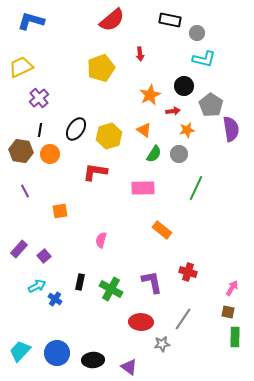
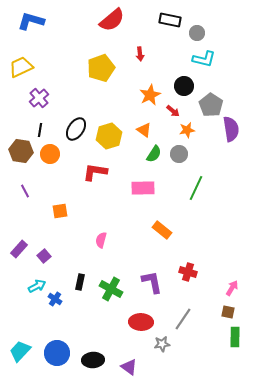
red arrow at (173, 111): rotated 48 degrees clockwise
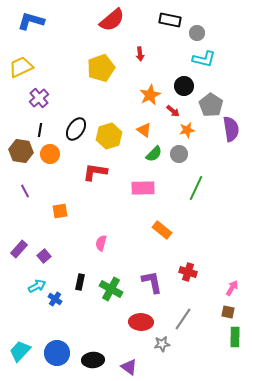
green semicircle at (154, 154): rotated 12 degrees clockwise
pink semicircle at (101, 240): moved 3 px down
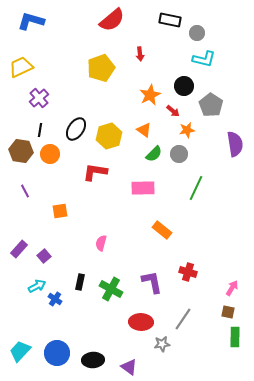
purple semicircle at (231, 129): moved 4 px right, 15 px down
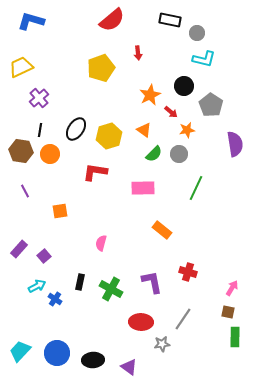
red arrow at (140, 54): moved 2 px left, 1 px up
red arrow at (173, 111): moved 2 px left, 1 px down
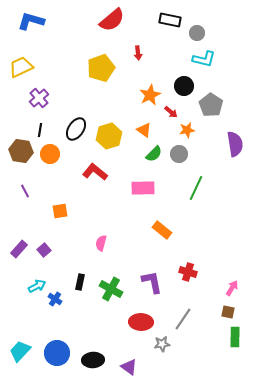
red L-shape at (95, 172): rotated 30 degrees clockwise
purple square at (44, 256): moved 6 px up
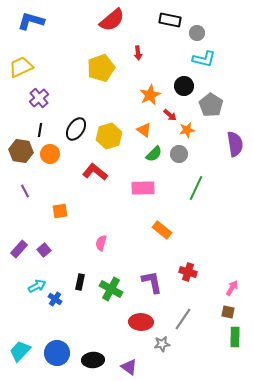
red arrow at (171, 112): moved 1 px left, 3 px down
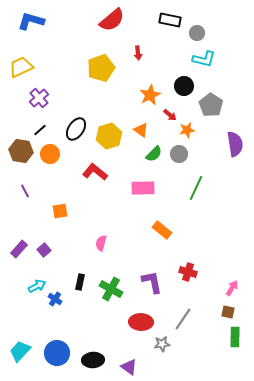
black line at (40, 130): rotated 40 degrees clockwise
orange triangle at (144, 130): moved 3 px left
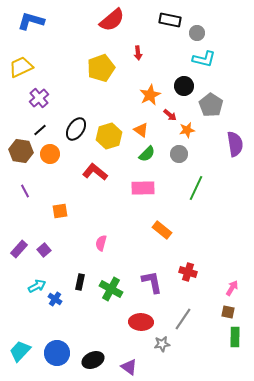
green semicircle at (154, 154): moved 7 px left
black ellipse at (93, 360): rotated 20 degrees counterclockwise
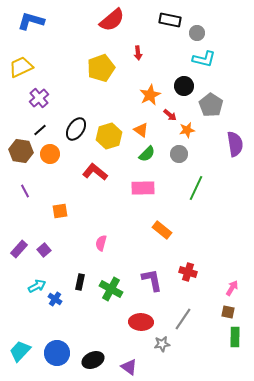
purple L-shape at (152, 282): moved 2 px up
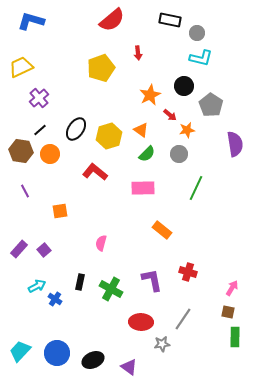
cyan L-shape at (204, 59): moved 3 px left, 1 px up
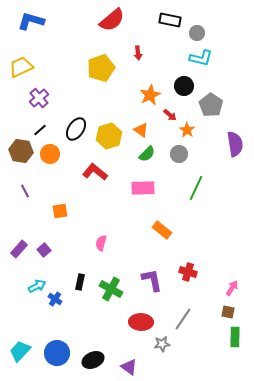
orange star at (187, 130): rotated 28 degrees counterclockwise
